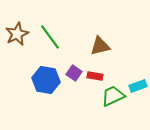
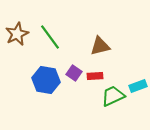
red rectangle: rotated 14 degrees counterclockwise
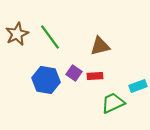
green trapezoid: moved 7 px down
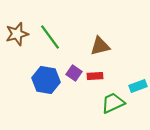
brown star: rotated 10 degrees clockwise
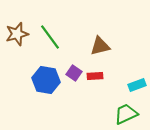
cyan rectangle: moved 1 px left, 1 px up
green trapezoid: moved 13 px right, 11 px down
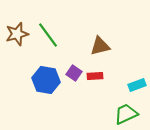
green line: moved 2 px left, 2 px up
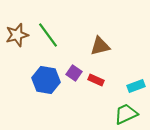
brown star: moved 1 px down
red rectangle: moved 1 px right, 4 px down; rotated 28 degrees clockwise
cyan rectangle: moved 1 px left, 1 px down
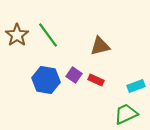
brown star: rotated 20 degrees counterclockwise
purple square: moved 2 px down
